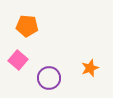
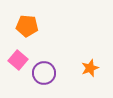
purple circle: moved 5 px left, 5 px up
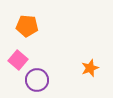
purple circle: moved 7 px left, 7 px down
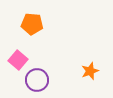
orange pentagon: moved 5 px right, 2 px up
orange star: moved 3 px down
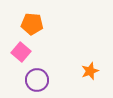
pink square: moved 3 px right, 8 px up
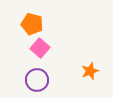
orange pentagon: rotated 10 degrees clockwise
pink square: moved 19 px right, 4 px up
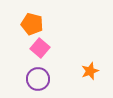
purple circle: moved 1 px right, 1 px up
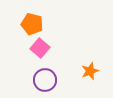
purple circle: moved 7 px right, 1 px down
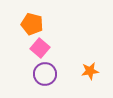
orange star: rotated 12 degrees clockwise
purple circle: moved 6 px up
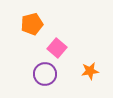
orange pentagon: rotated 30 degrees counterclockwise
pink square: moved 17 px right
